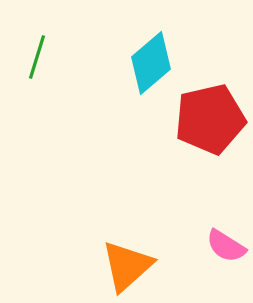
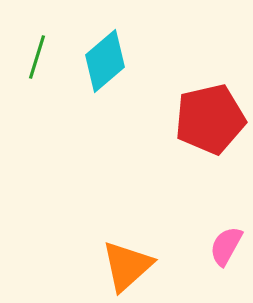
cyan diamond: moved 46 px left, 2 px up
pink semicircle: rotated 87 degrees clockwise
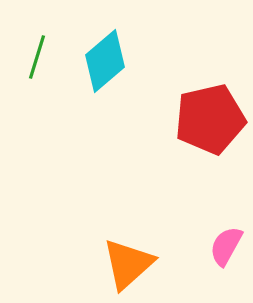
orange triangle: moved 1 px right, 2 px up
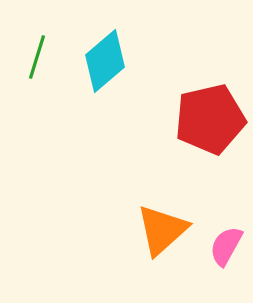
orange triangle: moved 34 px right, 34 px up
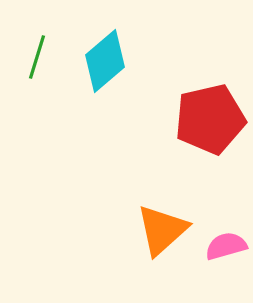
pink semicircle: rotated 45 degrees clockwise
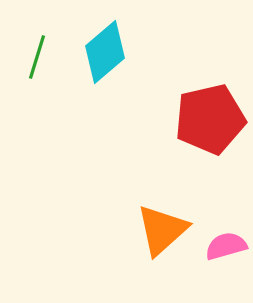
cyan diamond: moved 9 px up
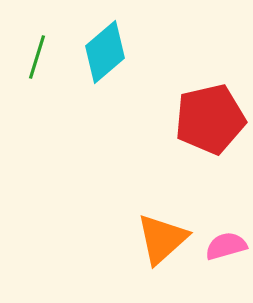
orange triangle: moved 9 px down
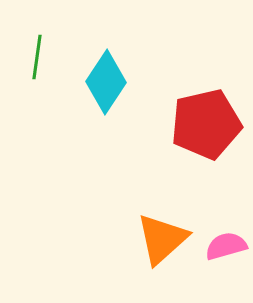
cyan diamond: moved 1 px right, 30 px down; rotated 16 degrees counterclockwise
green line: rotated 9 degrees counterclockwise
red pentagon: moved 4 px left, 5 px down
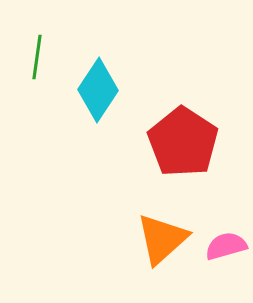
cyan diamond: moved 8 px left, 8 px down
red pentagon: moved 23 px left, 18 px down; rotated 26 degrees counterclockwise
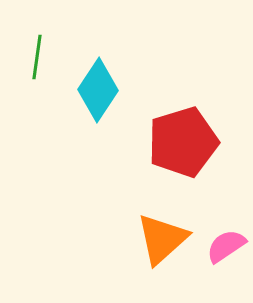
red pentagon: rotated 22 degrees clockwise
pink semicircle: rotated 18 degrees counterclockwise
